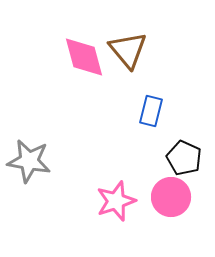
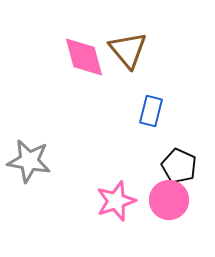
black pentagon: moved 5 px left, 8 px down
pink circle: moved 2 px left, 3 px down
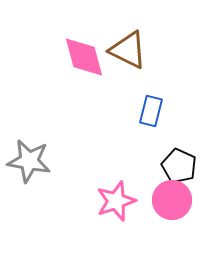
brown triangle: rotated 24 degrees counterclockwise
pink circle: moved 3 px right
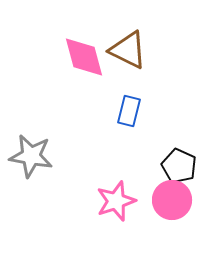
blue rectangle: moved 22 px left
gray star: moved 2 px right, 5 px up
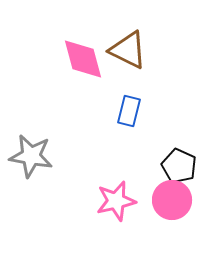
pink diamond: moved 1 px left, 2 px down
pink star: rotated 6 degrees clockwise
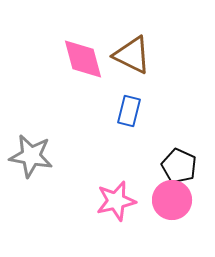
brown triangle: moved 4 px right, 5 px down
